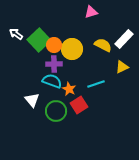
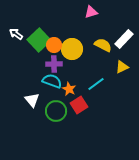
cyan line: rotated 18 degrees counterclockwise
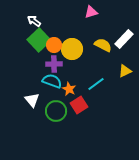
white arrow: moved 18 px right, 13 px up
yellow triangle: moved 3 px right, 4 px down
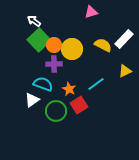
cyan semicircle: moved 9 px left, 3 px down
white triangle: rotated 35 degrees clockwise
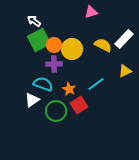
green square: rotated 15 degrees clockwise
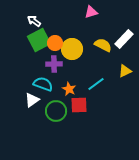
orange circle: moved 1 px right, 2 px up
red square: rotated 30 degrees clockwise
